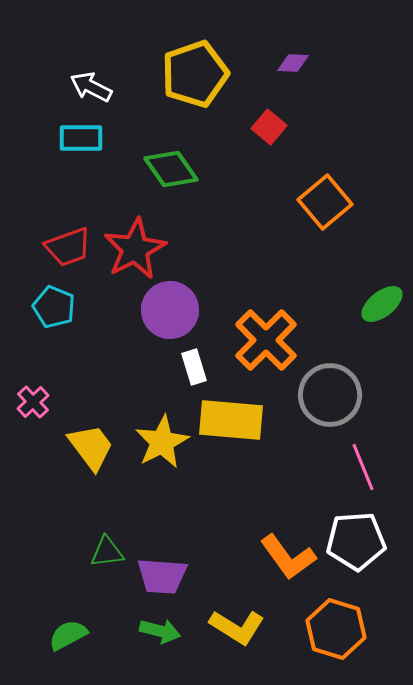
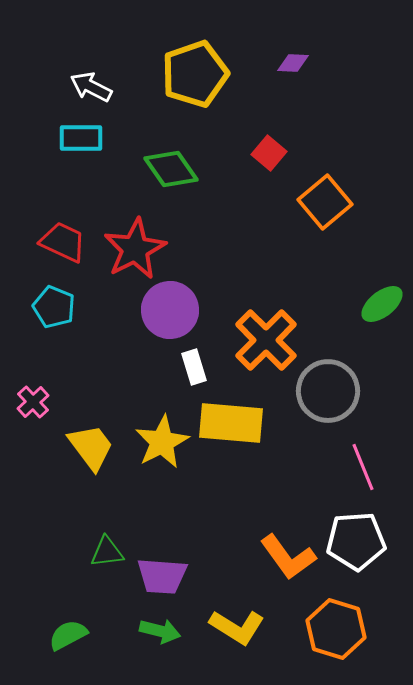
red square: moved 26 px down
red trapezoid: moved 5 px left, 5 px up; rotated 135 degrees counterclockwise
gray circle: moved 2 px left, 4 px up
yellow rectangle: moved 3 px down
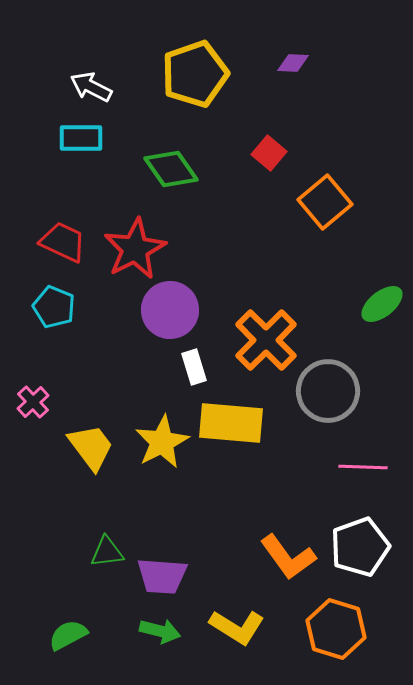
pink line: rotated 66 degrees counterclockwise
white pentagon: moved 4 px right, 6 px down; rotated 16 degrees counterclockwise
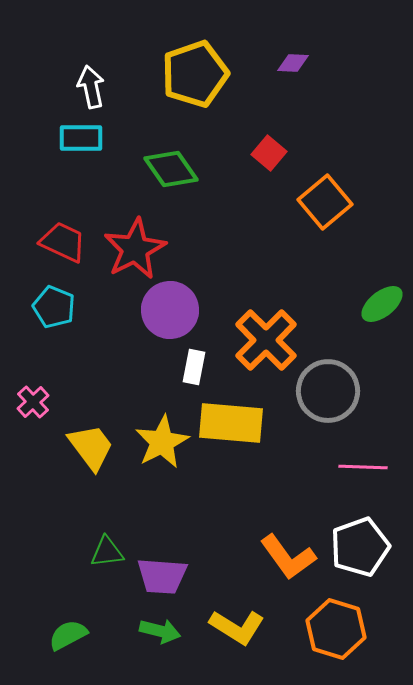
white arrow: rotated 51 degrees clockwise
white rectangle: rotated 28 degrees clockwise
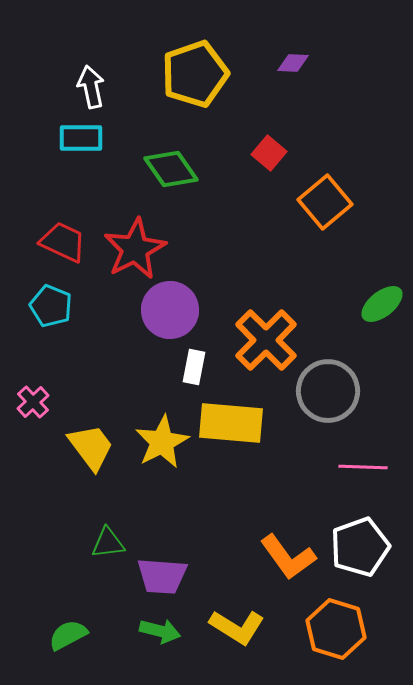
cyan pentagon: moved 3 px left, 1 px up
green triangle: moved 1 px right, 9 px up
